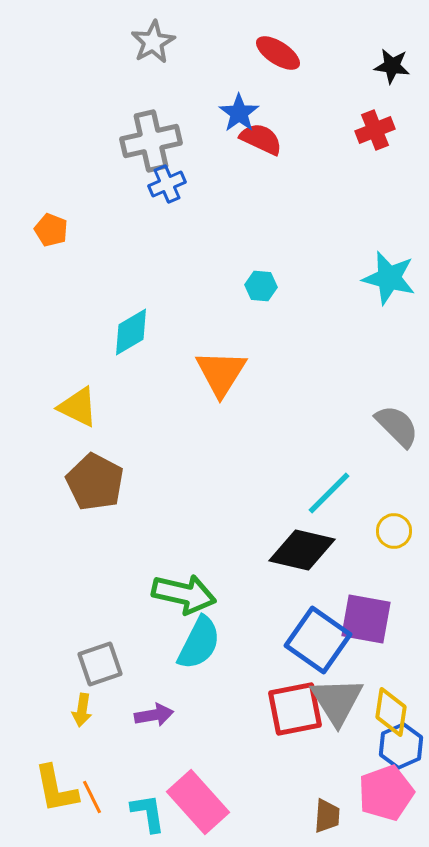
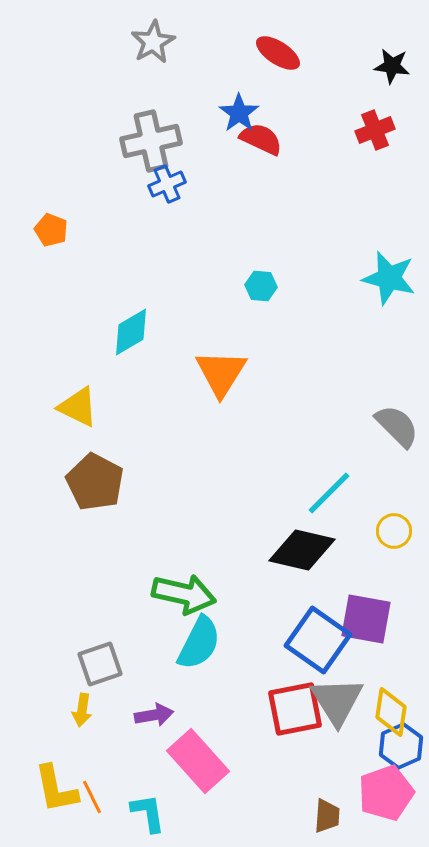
pink rectangle: moved 41 px up
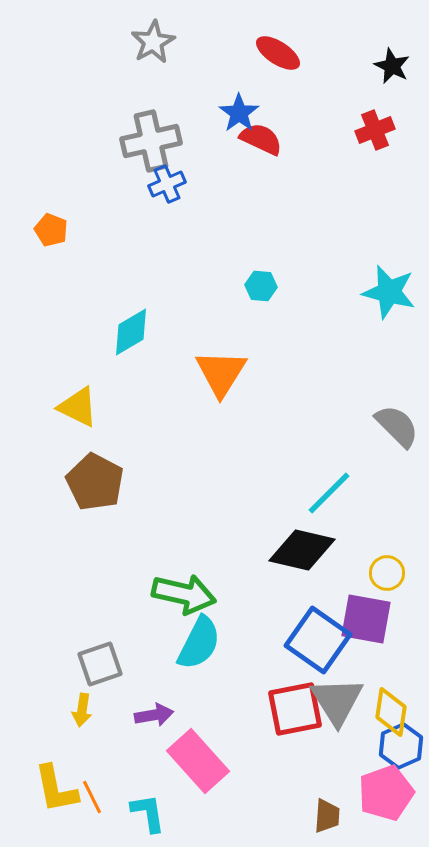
black star: rotated 18 degrees clockwise
cyan star: moved 14 px down
yellow circle: moved 7 px left, 42 px down
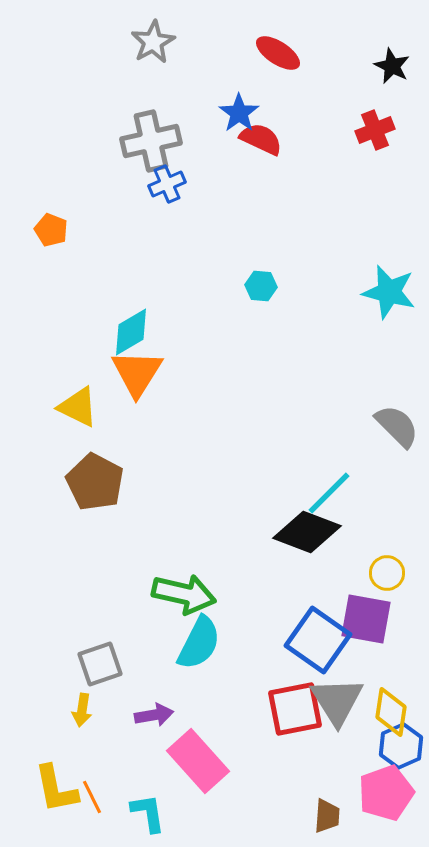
orange triangle: moved 84 px left
black diamond: moved 5 px right, 18 px up; rotated 8 degrees clockwise
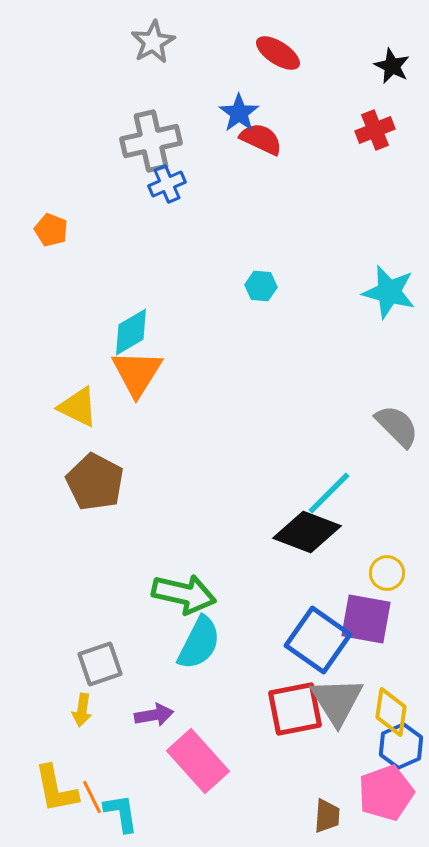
cyan L-shape: moved 27 px left
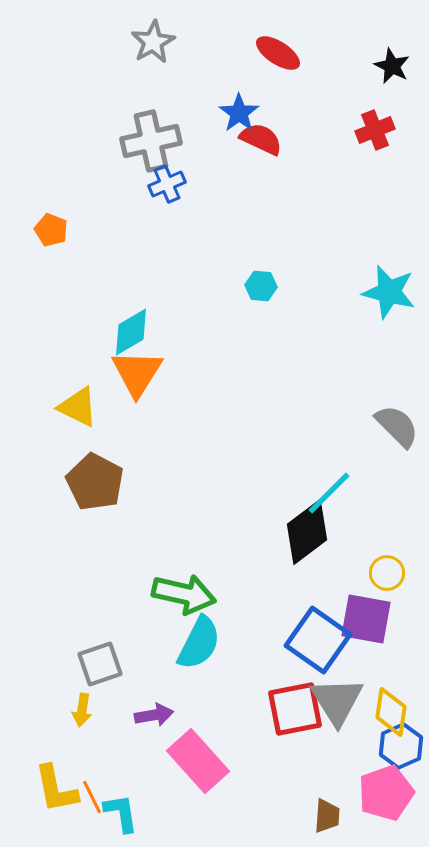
black diamond: rotated 58 degrees counterclockwise
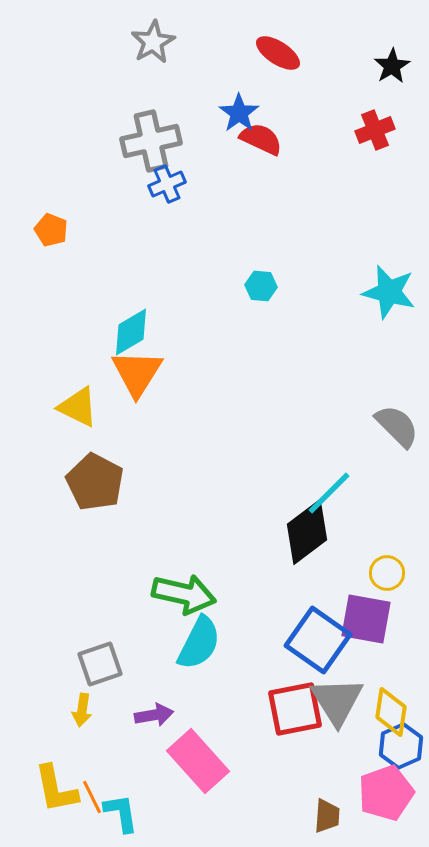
black star: rotated 15 degrees clockwise
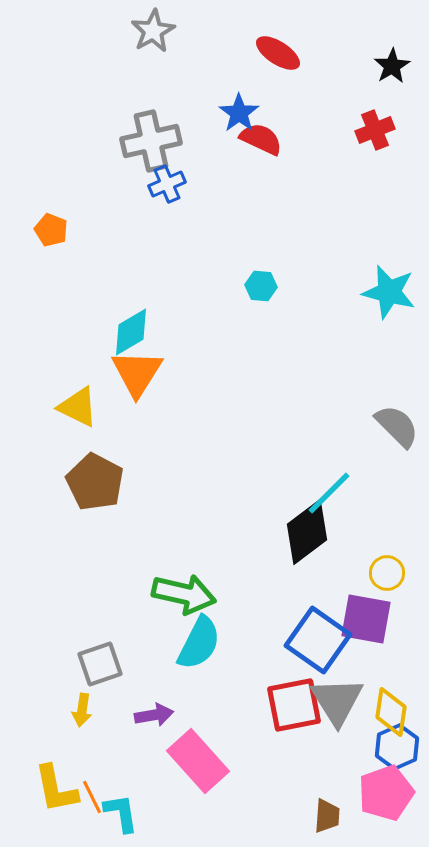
gray star: moved 11 px up
red square: moved 1 px left, 4 px up
blue hexagon: moved 4 px left, 1 px down
